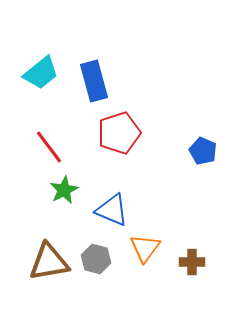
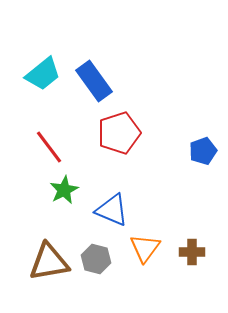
cyan trapezoid: moved 2 px right, 1 px down
blue rectangle: rotated 21 degrees counterclockwise
blue pentagon: rotated 28 degrees clockwise
brown cross: moved 10 px up
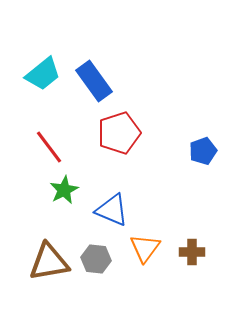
gray hexagon: rotated 8 degrees counterclockwise
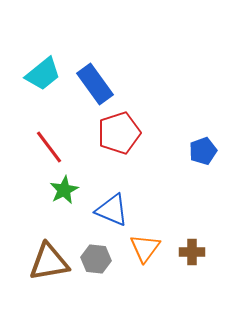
blue rectangle: moved 1 px right, 3 px down
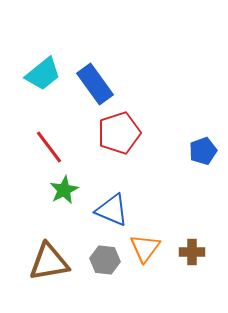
gray hexagon: moved 9 px right, 1 px down
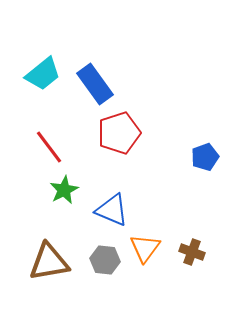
blue pentagon: moved 2 px right, 6 px down
brown cross: rotated 20 degrees clockwise
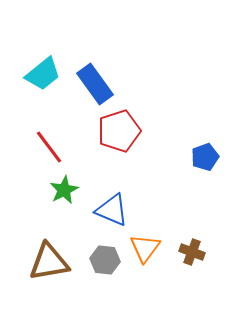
red pentagon: moved 2 px up
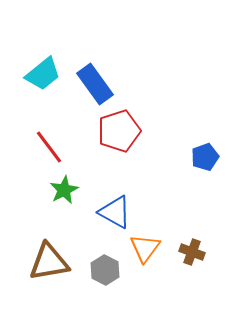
blue triangle: moved 3 px right, 2 px down; rotated 6 degrees clockwise
gray hexagon: moved 10 px down; rotated 20 degrees clockwise
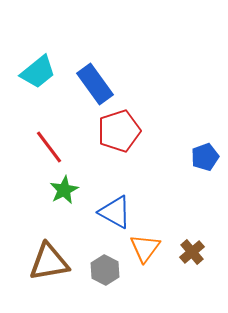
cyan trapezoid: moved 5 px left, 2 px up
brown cross: rotated 30 degrees clockwise
